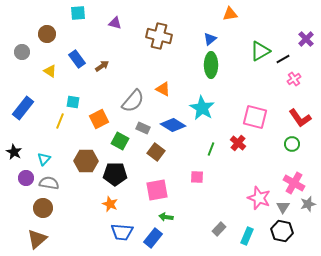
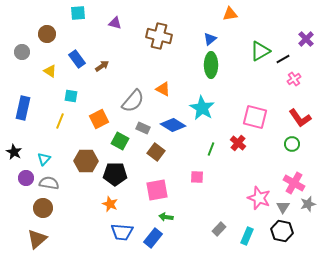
cyan square at (73, 102): moved 2 px left, 6 px up
blue rectangle at (23, 108): rotated 25 degrees counterclockwise
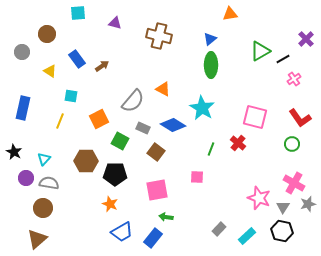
blue trapezoid at (122, 232): rotated 35 degrees counterclockwise
cyan rectangle at (247, 236): rotated 24 degrees clockwise
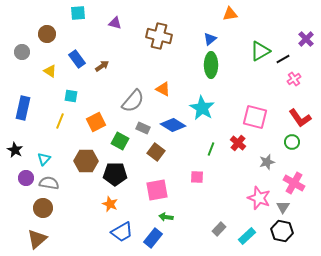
orange square at (99, 119): moved 3 px left, 3 px down
green circle at (292, 144): moved 2 px up
black star at (14, 152): moved 1 px right, 2 px up
gray star at (308, 204): moved 41 px left, 42 px up
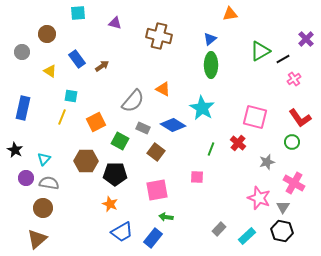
yellow line at (60, 121): moved 2 px right, 4 px up
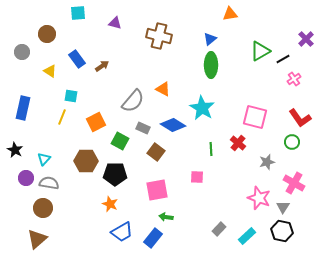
green line at (211, 149): rotated 24 degrees counterclockwise
